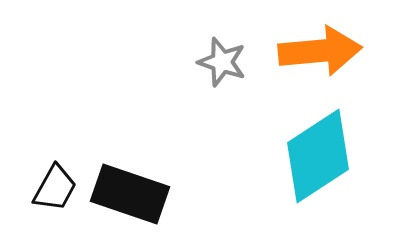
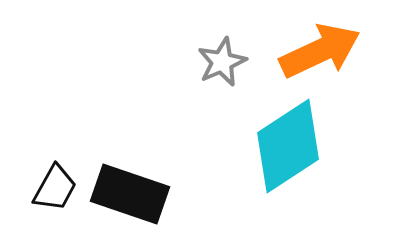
orange arrow: rotated 20 degrees counterclockwise
gray star: rotated 30 degrees clockwise
cyan diamond: moved 30 px left, 10 px up
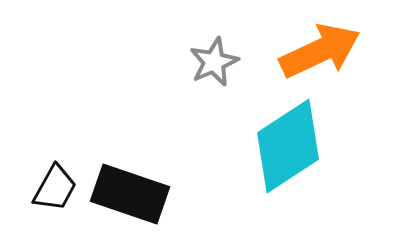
gray star: moved 8 px left
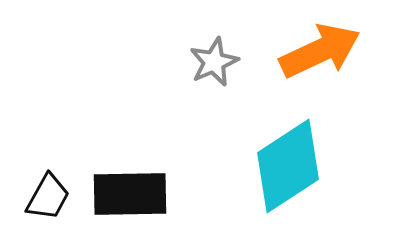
cyan diamond: moved 20 px down
black trapezoid: moved 7 px left, 9 px down
black rectangle: rotated 20 degrees counterclockwise
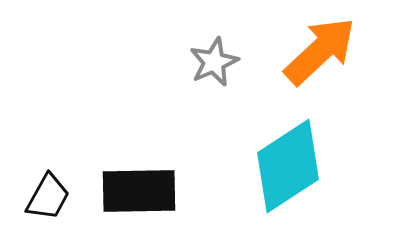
orange arrow: rotated 18 degrees counterclockwise
black rectangle: moved 9 px right, 3 px up
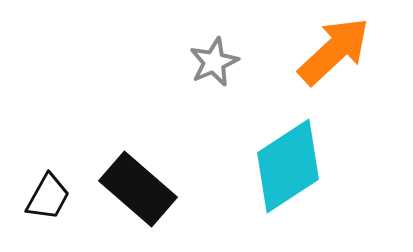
orange arrow: moved 14 px right
black rectangle: moved 1 px left, 2 px up; rotated 42 degrees clockwise
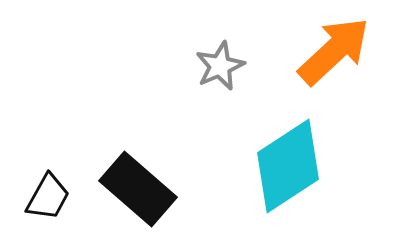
gray star: moved 6 px right, 4 px down
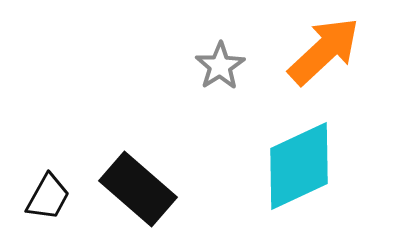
orange arrow: moved 10 px left
gray star: rotated 9 degrees counterclockwise
cyan diamond: moved 11 px right; rotated 8 degrees clockwise
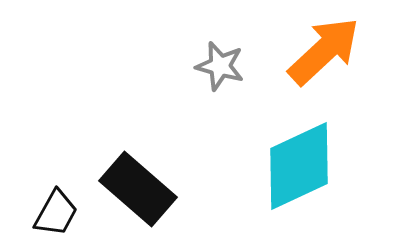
gray star: rotated 24 degrees counterclockwise
black trapezoid: moved 8 px right, 16 px down
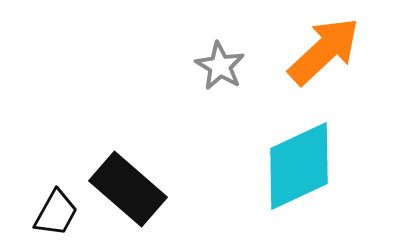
gray star: rotated 15 degrees clockwise
black rectangle: moved 10 px left
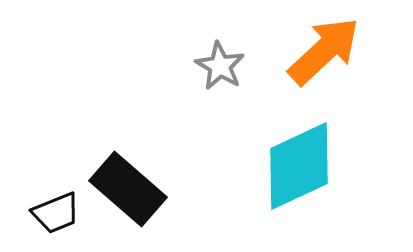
black trapezoid: rotated 39 degrees clockwise
